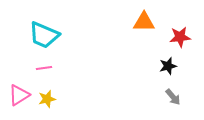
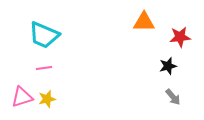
pink triangle: moved 3 px right, 2 px down; rotated 15 degrees clockwise
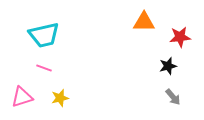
cyan trapezoid: rotated 36 degrees counterclockwise
pink line: rotated 28 degrees clockwise
yellow star: moved 13 px right, 1 px up
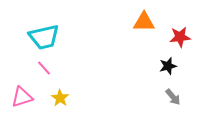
cyan trapezoid: moved 2 px down
pink line: rotated 28 degrees clockwise
yellow star: rotated 24 degrees counterclockwise
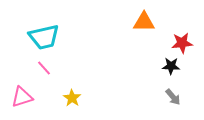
red star: moved 2 px right, 6 px down
black star: moved 3 px right; rotated 18 degrees clockwise
yellow star: moved 12 px right
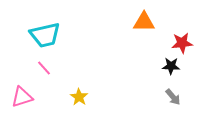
cyan trapezoid: moved 1 px right, 2 px up
yellow star: moved 7 px right, 1 px up
